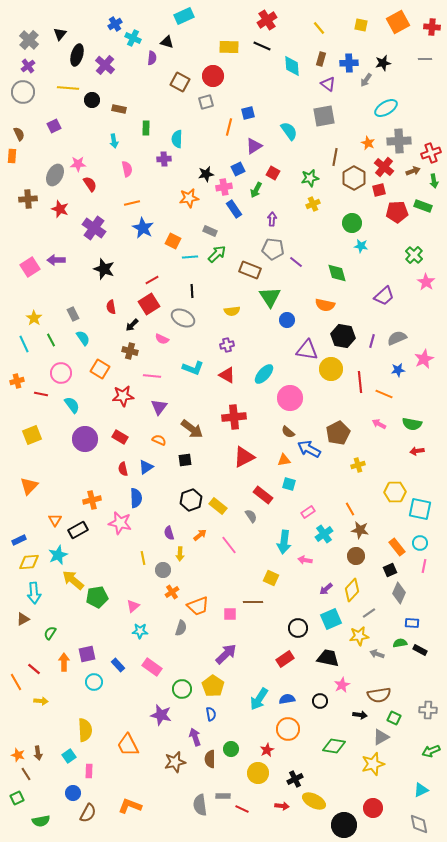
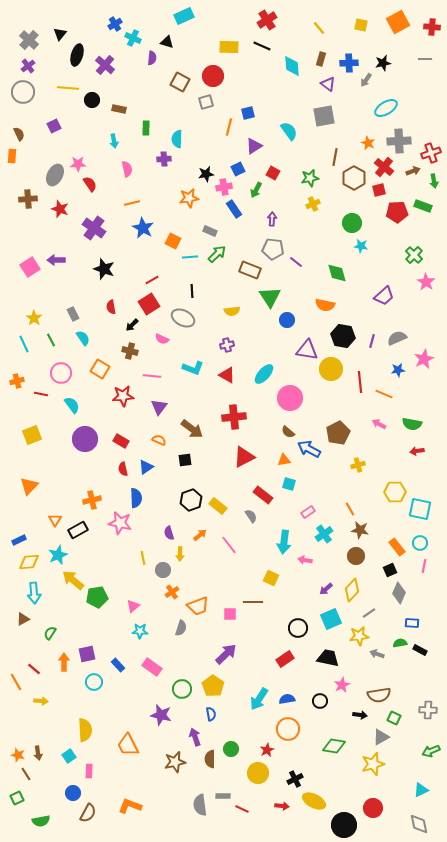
red rectangle at (120, 437): moved 1 px right, 4 px down
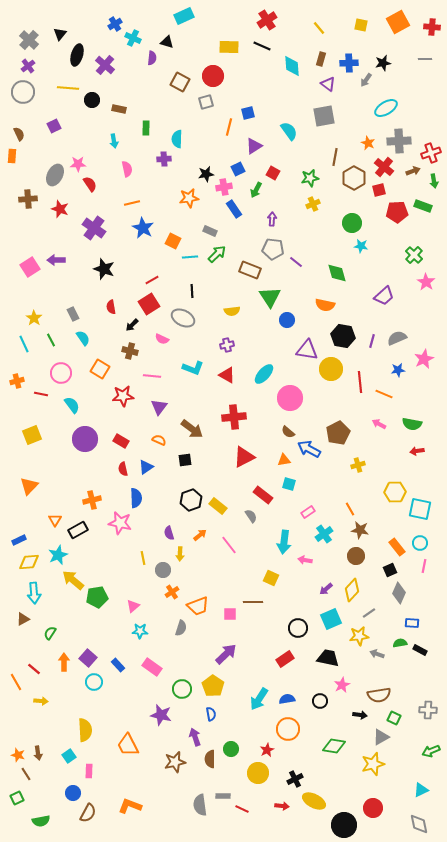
purple square at (87, 654): moved 1 px right, 4 px down; rotated 36 degrees counterclockwise
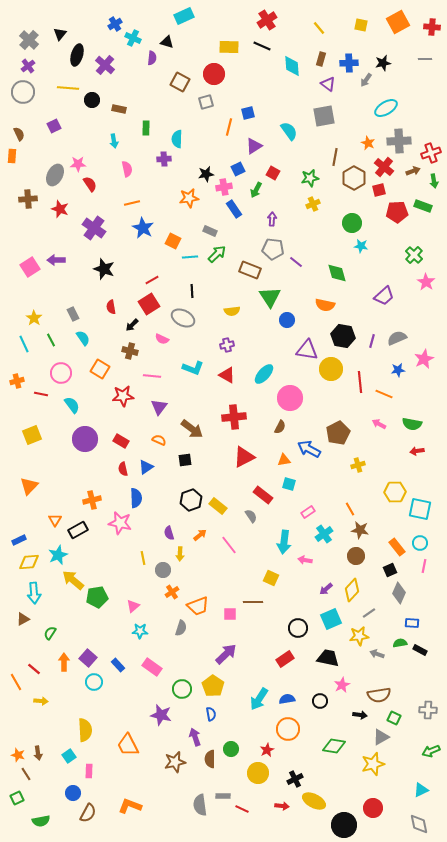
red circle at (213, 76): moved 1 px right, 2 px up
brown semicircle at (288, 432): moved 8 px left, 5 px up; rotated 104 degrees counterclockwise
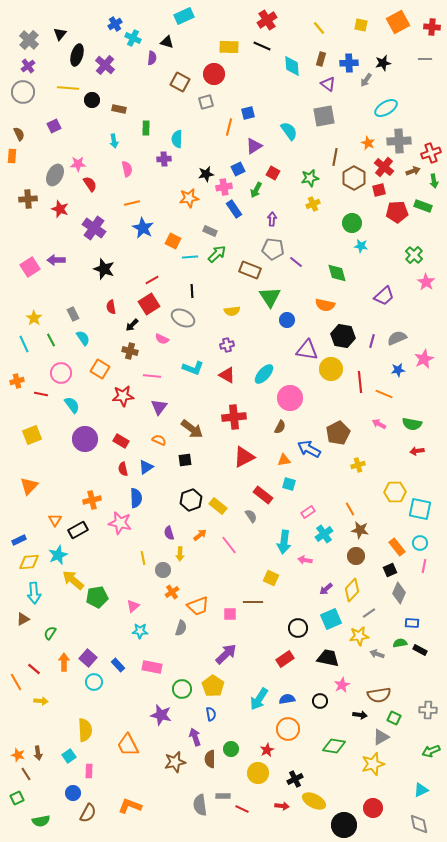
pink rectangle at (152, 667): rotated 24 degrees counterclockwise
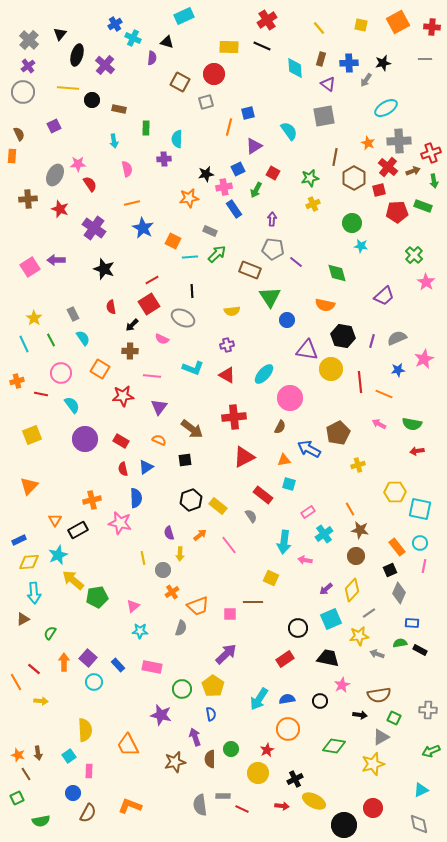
cyan diamond at (292, 66): moved 3 px right, 2 px down
red cross at (384, 167): moved 4 px right
brown cross at (130, 351): rotated 14 degrees counterclockwise
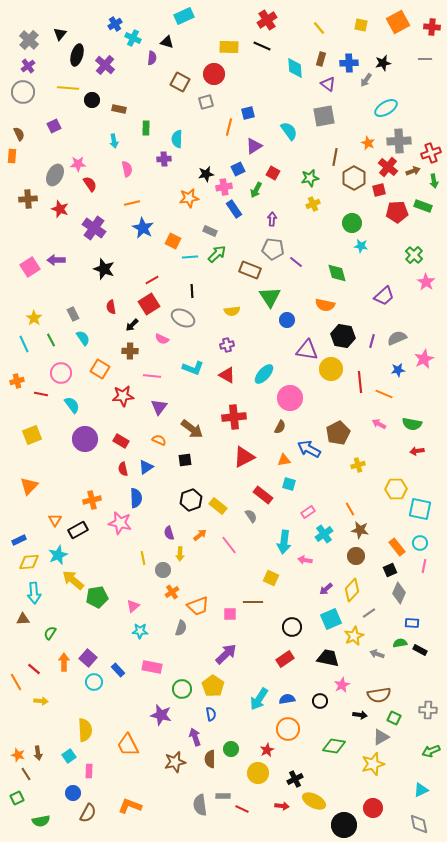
yellow hexagon at (395, 492): moved 1 px right, 3 px up
brown triangle at (23, 619): rotated 24 degrees clockwise
black circle at (298, 628): moved 6 px left, 1 px up
yellow star at (359, 636): moved 5 px left; rotated 18 degrees counterclockwise
blue rectangle at (118, 665): moved 5 px down
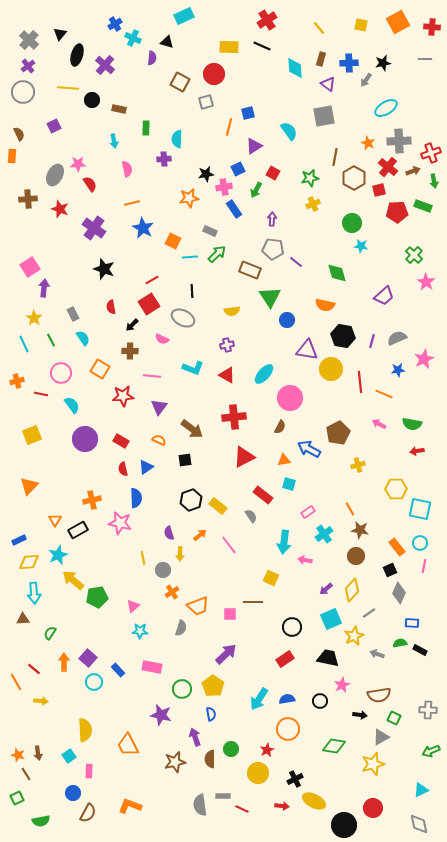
purple arrow at (56, 260): moved 12 px left, 28 px down; rotated 96 degrees clockwise
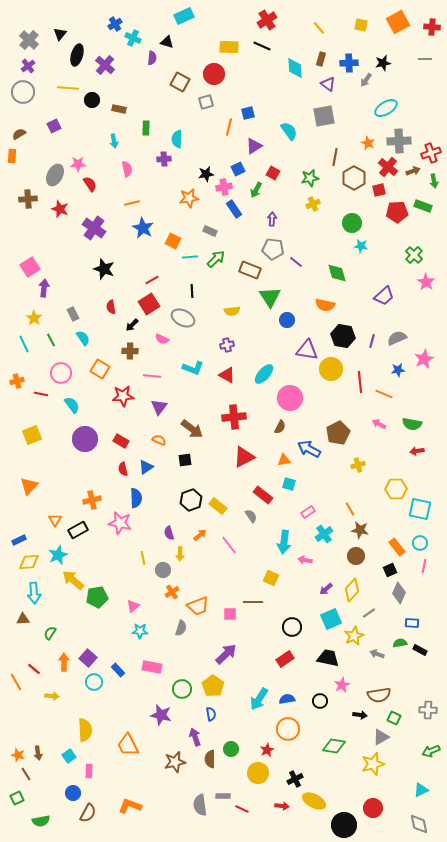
brown semicircle at (19, 134): rotated 96 degrees counterclockwise
green arrow at (217, 254): moved 1 px left, 5 px down
yellow arrow at (41, 701): moved 11 px right, 5 px up
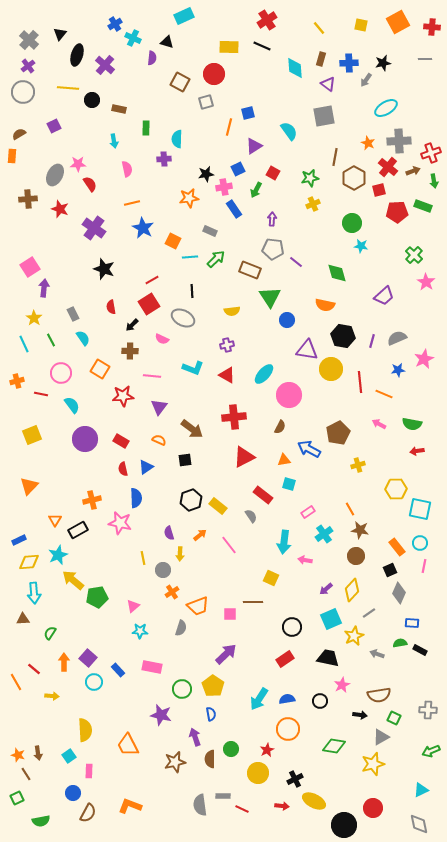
pink circle at (290, 398): moved 1 px left, 3 px up
